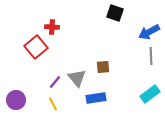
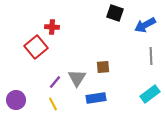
blue arrow: moved 4 px left, 7 px up
gray triangle: rotated 12 degrees clockwise
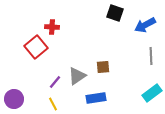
gray triangle: moved 2 px up; rotated 24 degrees clockwise
cyan rectangle: moved 2 px right, 1 px up
purple circle: moved 2 px left, 1 px up
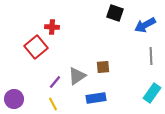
cyan rectangle: rotated 18 degrees counterclockwise
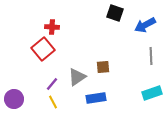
red square: moved 7 px right, 2 px down
gray triangle: moved 1 px down
purple line: moved 3 px left, 2 px down
cyan rectangle: rotated 36 degrees clockwise
yellow line: moved 2 px up
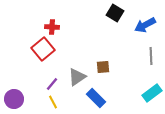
black square: rotated 12 degrees clockwise
cyan rectangle: rotated 18 degrees counterclockwise
blue rectangle: rotated 54 degrees clockwise
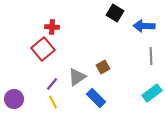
blue arrow: moved 1 px left, 1 px down; rotated 30 degrees clockwise
brown square: rotated 24 degrees counterclockwise
